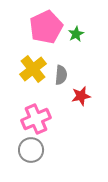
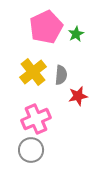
yellow cross: moved 3 px down
red star: moved 3 px left
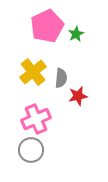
pink pentagon: moved 1 px right, 1 px up
gray semicircle: moved 3 px down
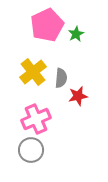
pink pentagon: moved 1 px up
